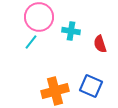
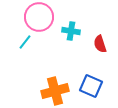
cyan line: moved 6 px left
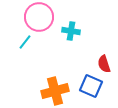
red semicircle: moved 4 px right, 20 px down
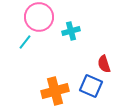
cyan cross: rotated 24 degrees counterclockwise
